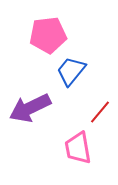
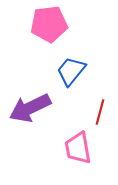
pink pentagon: moved 1 px right, 11 px up
red line: rotated 25 degrees counterclockwise
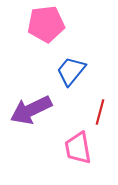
pink pentagon: moved 3 px left
purple arrow: moved 1 px right, 2 px down
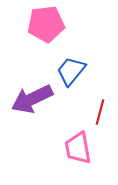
purple arrow: moved 1 px right, 11 px up
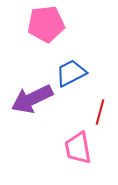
blue trapezoid: moved 2 px down; rotated 24 degrees clockwise
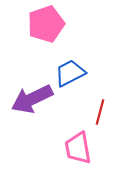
pink pentagon: rotated 12 degrees counterclockwise
blue trapezoid: moved 1 px left
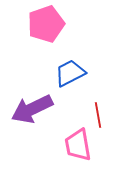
purple arrow: moved 10 px down
red line: moved 2 px left, 3 px down; rotated 25 degrees counterclockwise
pink trapezoid: moved 3 px up
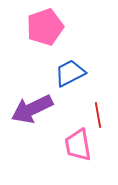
pink pentagon: moved 1 px left, 3 px down
